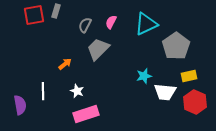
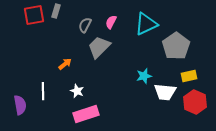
gray trapezoid: moved 1 px right, 2 px up
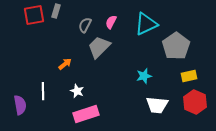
white trapezoid: moved 8 px left, 13 px down
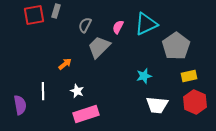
pink semicircle: moved 7 px right, 5 px down
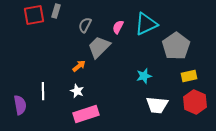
orange arrow: moved 14 px right, 2 px down
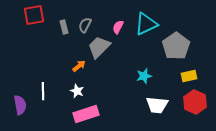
gray rectangle: moved 8 px right, 16 px down; rotated 32 degrees counterclockwise
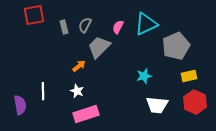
gray pentagon: rotated 12 degrees clockwise
